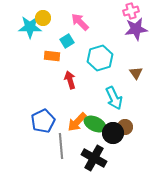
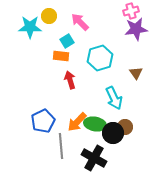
yellow circle: moved 6 px right, 2 px up
orange rectangle: moved 9 px right
green ellipse: rotated 15 degrees counterclockwise
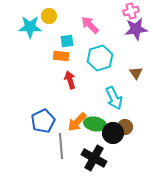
pink arrow: moved 10 px right, 3 px down
cyan square: rotated 24 degrees clockwise
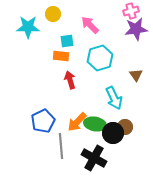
yellow circle: moved 4 px right, 2 px up
cyan star: moved 2 px left
brown triangle: moved 2 px down
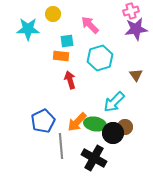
cyan star: moved 2 px down
cyan arrow: moved 4 px down; rotated 70 degrees clockwise
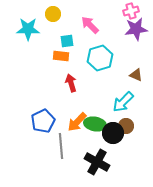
brown triangle: rotated 32 degrees counterclockwise
red arrow: moved 1 px right, 3 px down
cyan arrow: moved 9 px right
brown circle: moved 1 px right, 1 px up
black cross: moved 3 px right, 4 px down
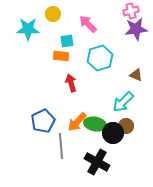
pink arrow: moved 2 px left, 1 px up
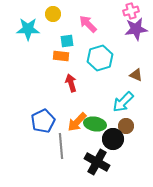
black circle: moved 6 px down
